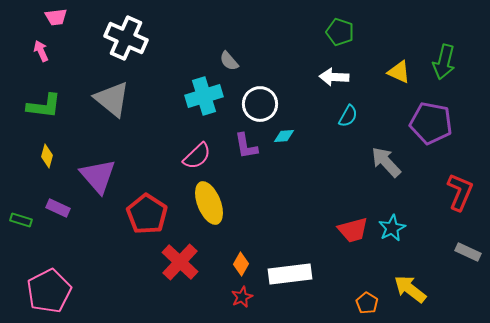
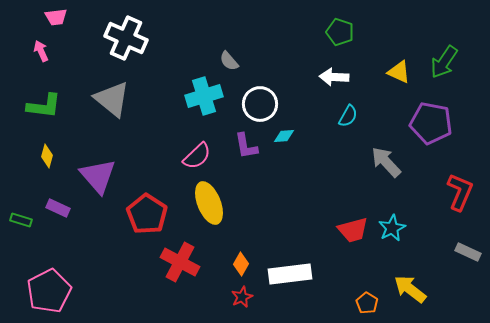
green arrow: rotated 20 degrees clockwise
red cross: rotated 15 degrees counterclockwise
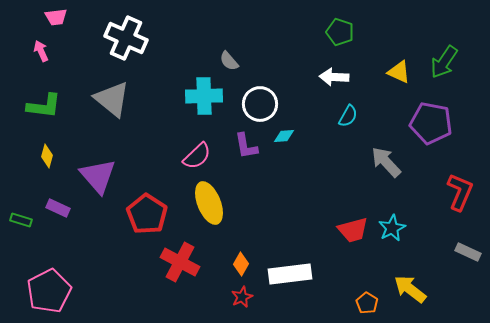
cyan cross: rotated 15 degrees clockwise
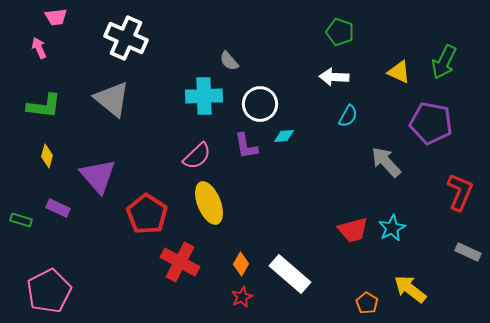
pink arrow: moved 2 px left, 3 px up
green arrow: rotated 8 degrees counterclockwise
white rectangle: rotated 48 degrees clockwise
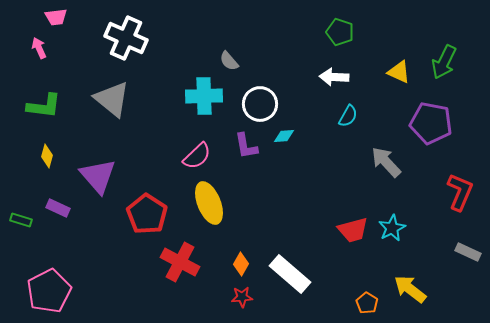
red star: rotated 20 degrees clockwise
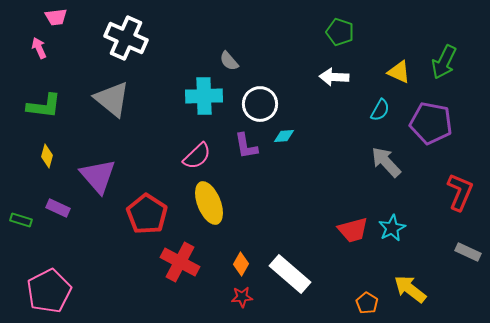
cyan semicircle: moved 32 px right, 6 px up
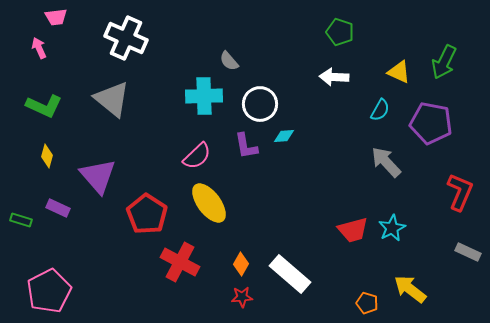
green L-shape: rotated 18 degrees clockwise
yellow ellipse: rotated 15 degrees counterclockwise
orange pentagon: rotated 15 degrees counterclockwise
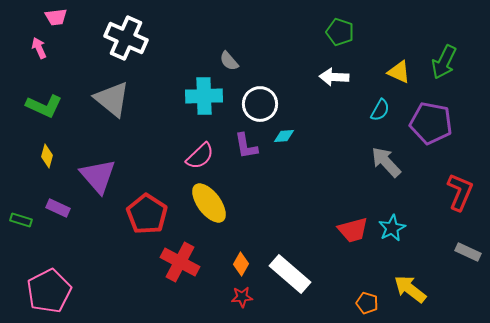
pink semicircle: moved 3 px right
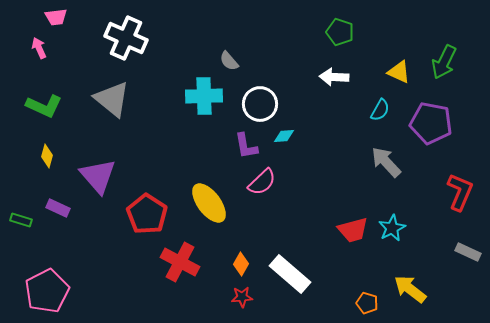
pink semicircle: moved 62 px right, 26 px down
pink pentagon: moved 2 px left
